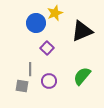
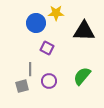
yellow star: moved 1 px right; rotated 21 degrees clockwise
black triangle: moved 2 px right; rotated 25 degrees clockwise
purple square: rotated 16 degrees counterclockwise
gray square: rotated 24 degrees counterclockwise
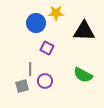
green semicircle: moved 1 px right, 1 px up; rotated 102 degrees counterclockwise
purple circle: moved 4 px left
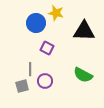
yellow star: rotated 14 degrees clockwise
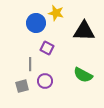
gray line: moved 5 px up
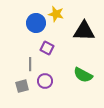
yellow star: moved 1 px down
